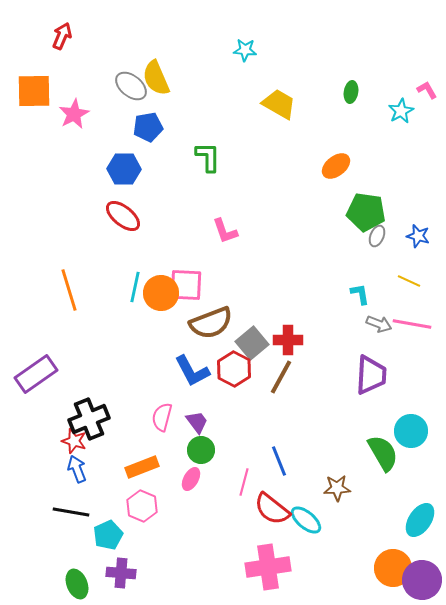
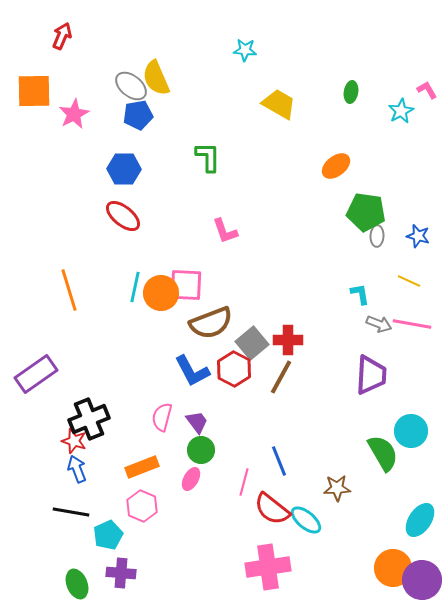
blue pentagon at (148, 127): moved 10 px left, 12 px up
gray ellipse at (377, 236): rotated 20 degrees counterclockwise
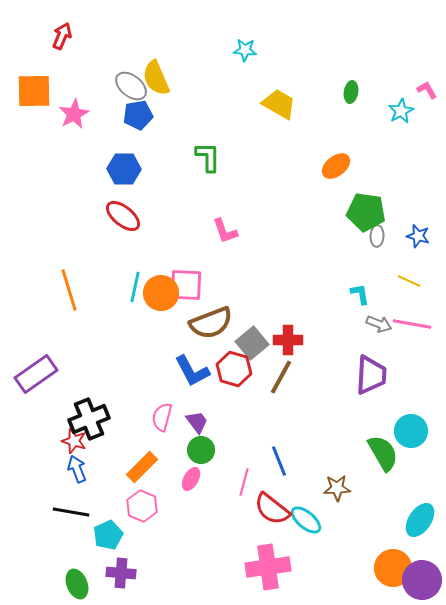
red hexagon at (234, 369): rotated 12 degrees counterclockwise
orange rectangle at (142, 467): rotated 24 degrees counterclockwise
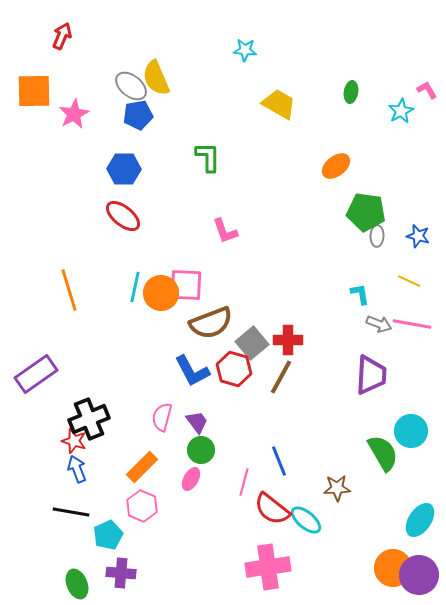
purple circle at (422, 580): moved 3 px left, 5 px up
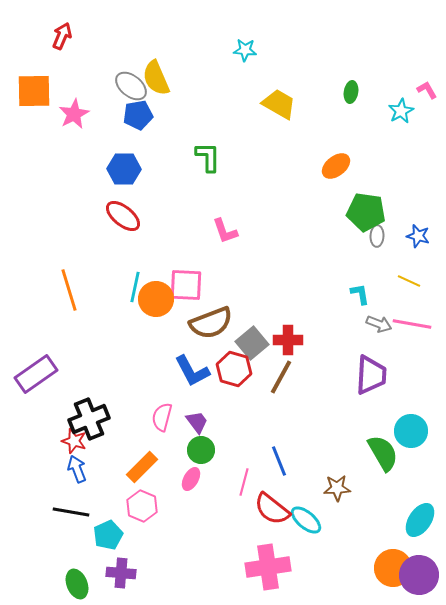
orange circle at (161, 293): moved 5 px left, 6 px down
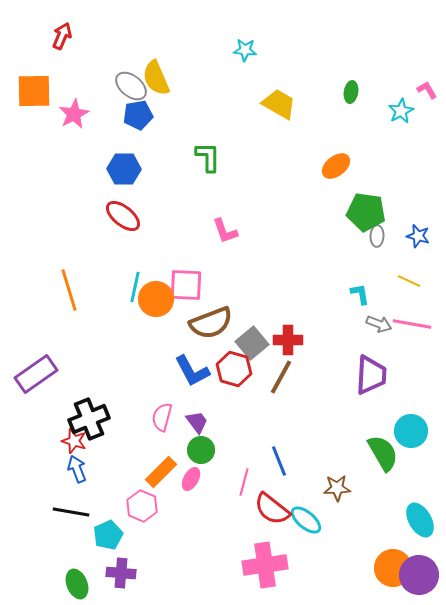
orange rectangle at (142, 467): moved 19 px right, 5 px down
cyan ellipse at (420, 520): rotated 64 degrees counterclockwise
pink cross at (268, 567): moved 3 px left, 2 px up
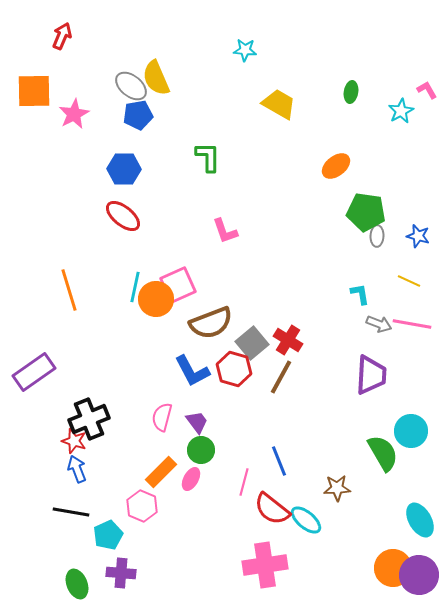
pink square at (186, 285): moved 8 px left; rotated 27 degrees counterclockwise
red cross at (288, 340): rotated 32 degrees clockwise
purple rectangle at (36, 374): moved 2 px left, 2 px up
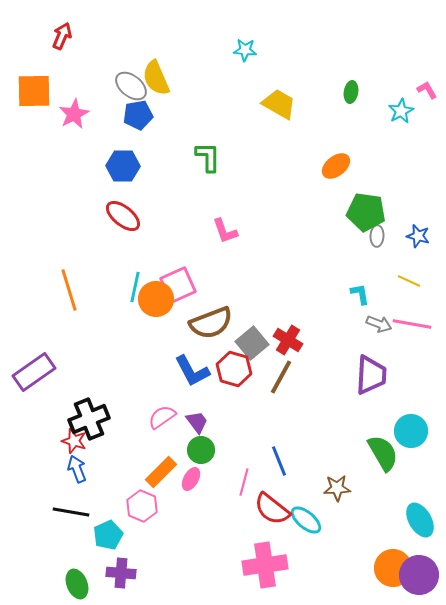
blue hexagon at (124, 169): moved 1 px left, 3 px up
pink semicircle at (162, 417): rotated 40 degrees clockwise
